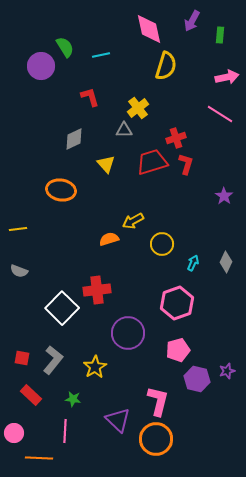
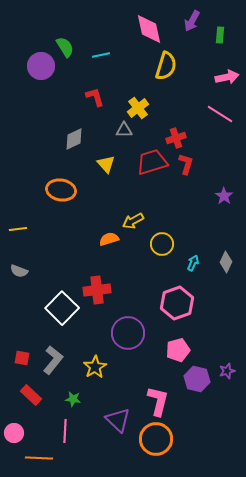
red L-shape at (90, 97): moved 5 px right
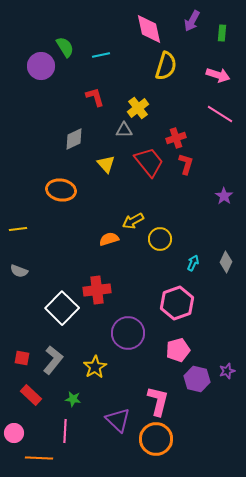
green rectangle at (220, 35): moved 2 px right, 2 px up
pink arrow at (227, 77): moved 9 px left, 2 px up; rotated 30 degrees clockwise
red trapezoid at (152, 162): moved 3 px left; rotated 68 degrees clockwise
yellow circle at (162, 244): moved 2 px left, 5 px up
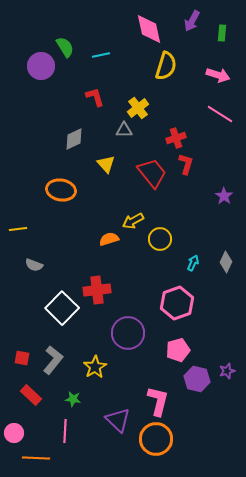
red trapezoid at (149, 162): moved 3 px right, 11 px down
gray semicircle at (19, 271): moved 15 px right, 6 px up
orange line at (39, 458): moved 3 px left
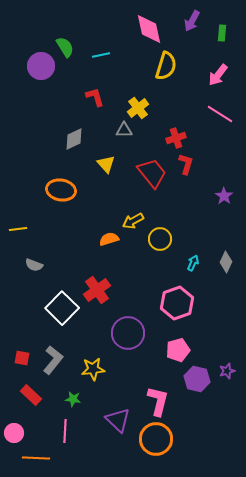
pink arrow at (218, 75): rotated 110 degrees clockwise
red cross at (97, 290): rotated 28 degrees counterclockwise
yellow star at (95, 367): moved 2 px left, 2 px down; rotated 25 degrees clockwise
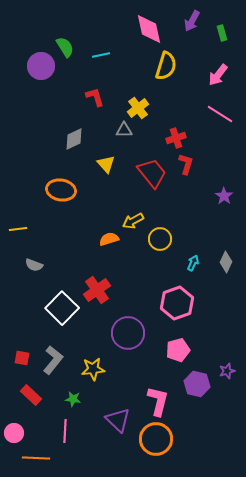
green rectangle at (222, 33): rotated 21 degrees counterclockwise
purple hexagon at (197, 379): moved 5 px down
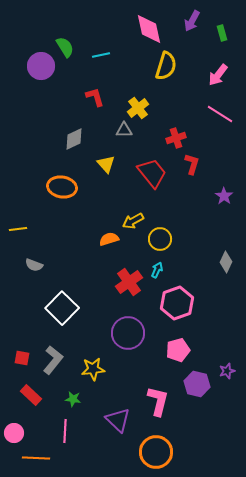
red L-shape at (186, 164): moved 6 px right
orange ellipse at (61, 190): moved 1 px right, 3 px up
cyan arrow at (193, 263): moved 36 px left, 7 px down
red cross at (97, 290): moved 32 px right, 8 px up
orange circle at (156, 439): moved 13 px down
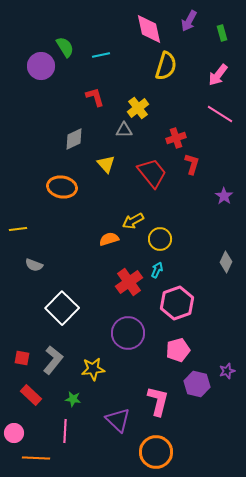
purple arrow at (192, 21): moved 3 px left
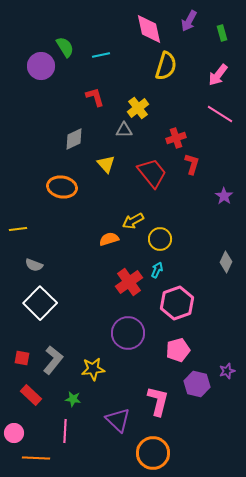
white square at (62, 308): moved 22 px left, 5 px up
orange circle at (156, 452): moved 3 px left, 1 px down
